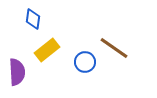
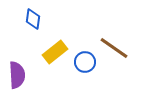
yellow rectangle: moved 8 px right, 2 px down
purple semicircle: moved 3 px down
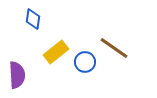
yellow rectangle: moved 1 px right
